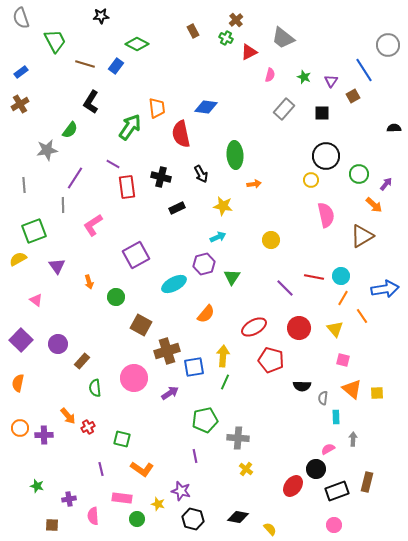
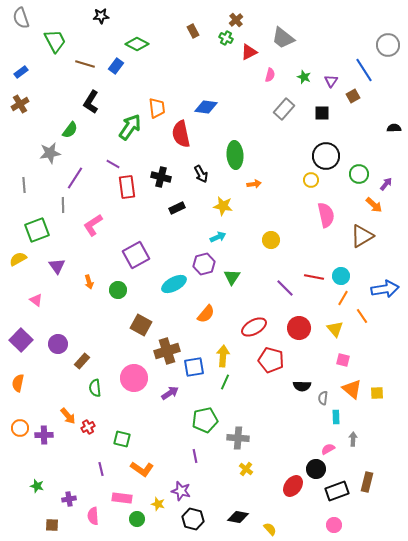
gray star at (47, 150): moved 3 px right, 3 px down
green square at (34, 231): moved 3 px right, 1 px up
green circle at (116, 297): moved 2 px right, 7 px up
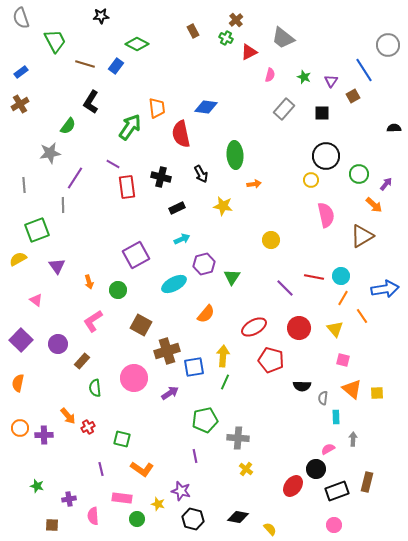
green semicircle at (70, 130): moved 2 px left, 4 px up
pink L-shape at (93, 225): moved 96 px down
cyan arrow at (218, 237): moved 36 px left, 2 px down
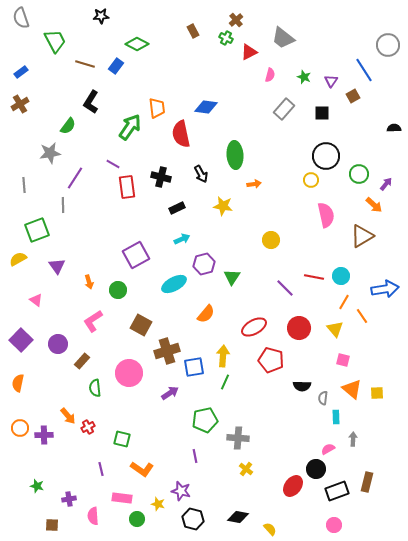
orange line at (343, 298): moved 1 px right, 4 px down
pink circle at (134, 378): moved 5 px left, 5 px up
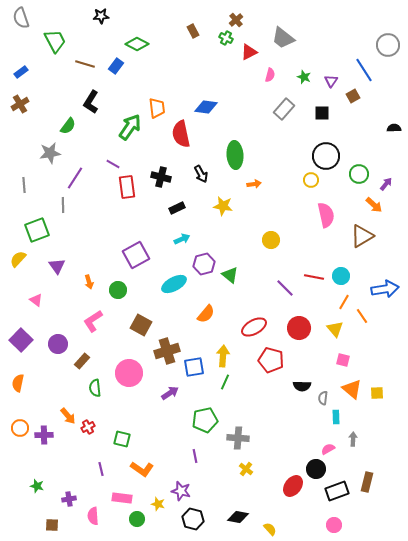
yellow semicircle at (18, 259): rotated 18 degrees counterclockwise
green triangle at (232, 277): moved 2 px left, 2 px up; rotated 24 degrees counterclockwise
